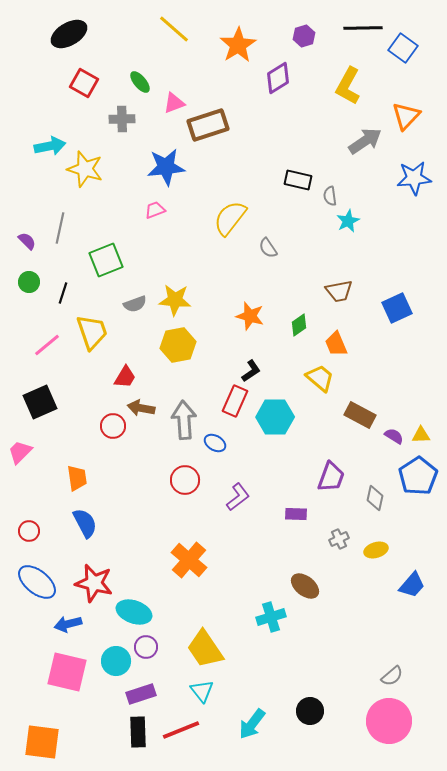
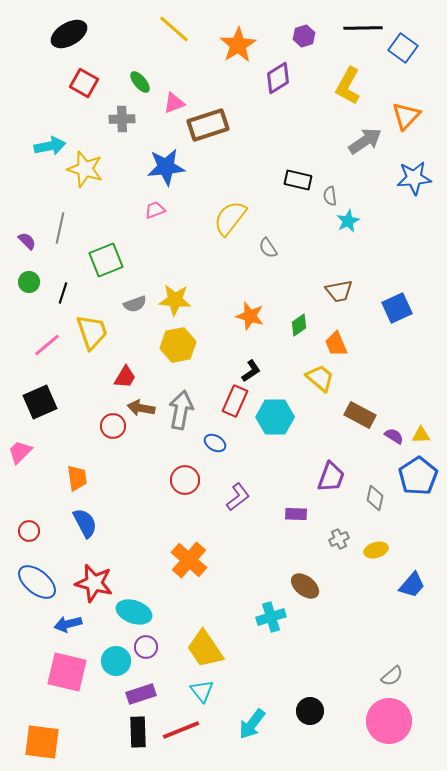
gray arrow at (184, 420): moved 3 px left, 10 px up; rotated 15 degrees clockwise
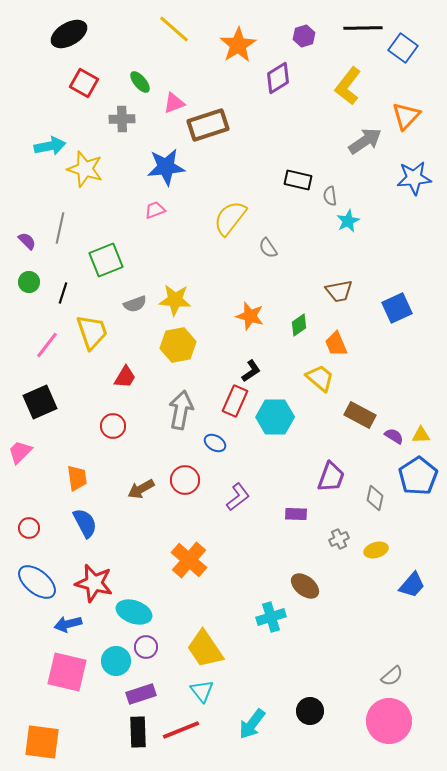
yellow L-shape at (348, 86): rotated 9 degrees clockwise
pink line at (47, 345): rotated 12 degrees counterclockwise
brown arrow at (141, 408): moved 81 px down; rotated 40 degrees counterclockwise
red circle at (29, 531): moved 3 px up
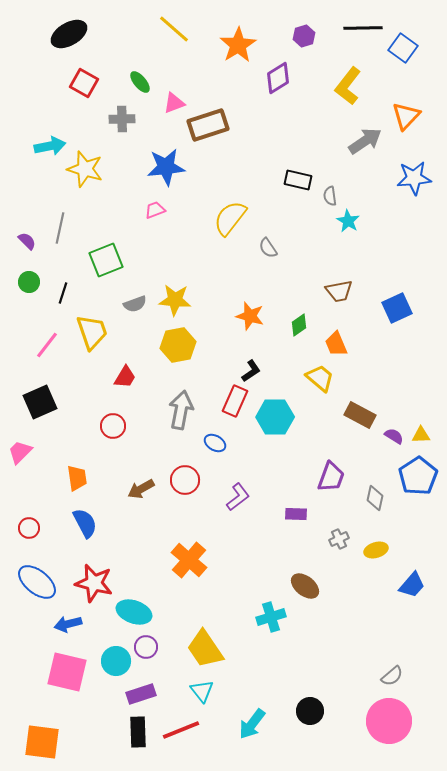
cyan star at (348, 221): rotated 15 degrees counterclockwise
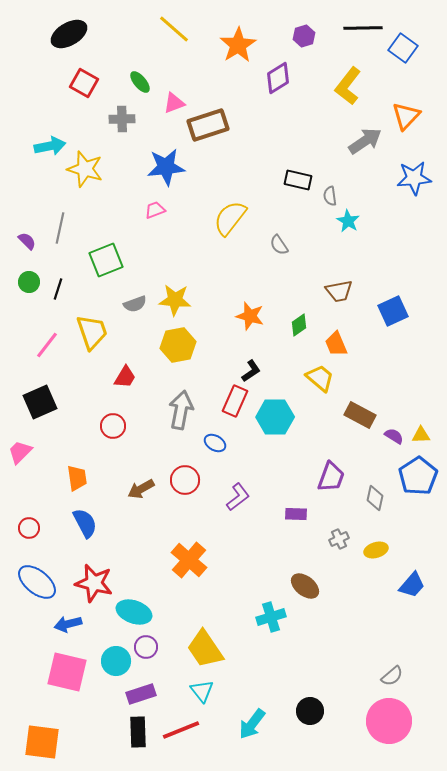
gray semicircle at (268, 248): moved 11 px right, 3 px up
black line at (63, 293): moved 5 px left, 4 px up
blue square at (397, 308): moved 4 px left, 3 px down
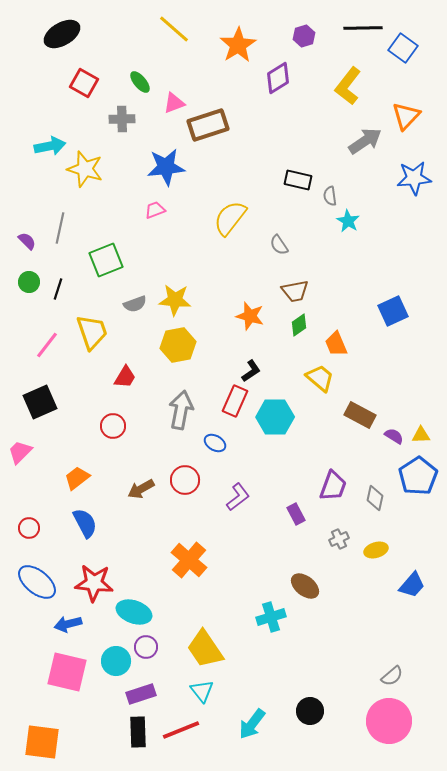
black ellipse at (69, 34): moved 7 px left
brown trapezoid at (339, 291): moved 44 px left
purple trapezoid at (331, 477): moved 2 px right, 9 px down
orange trapezoid at (77, 478): rotated 120 degrees counterclockwise
purple rectangle at (296, 514): rotated 60 degrees clockwise
red star at (94, 583): rotated 9 degrees counterclockwise
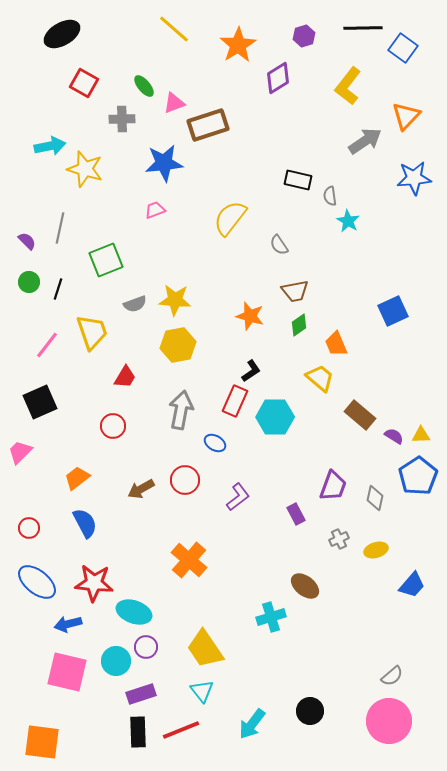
green ellipse at (140, 82): moved 4 px right, 4 px down
blue star at (166, 167): moved 2 px left, 4 px up
brown rectangle at (360, 415): rotated 12 degrees clockwise
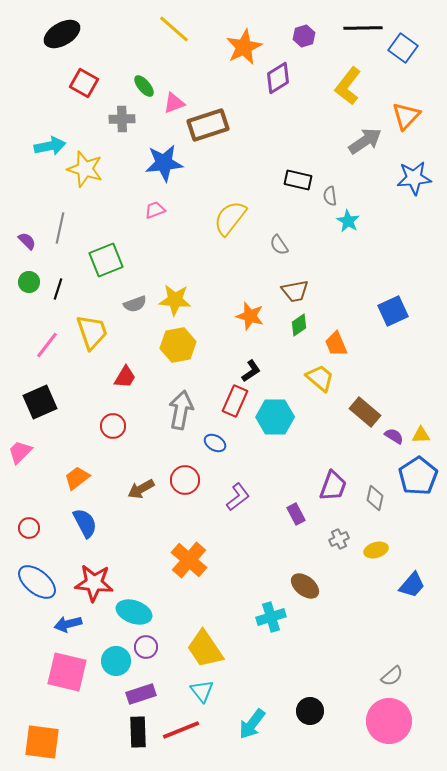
orange star at (238, 45): moved 6 px right, 2 px down; rotated 6 degrees clockwise
brown rectangle at (360, 415): moved 5 px right, 3 px up
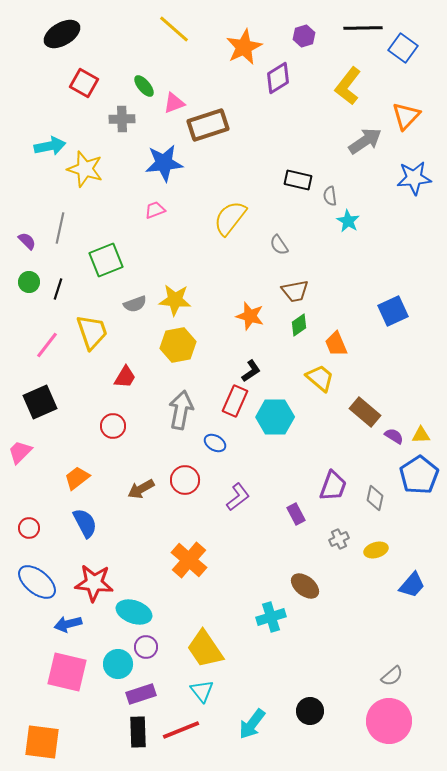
blue pentagon at (418, 476): moved 1 px right, 1 px up
cyan circle at (116, 661): moved 2 px right, 3 px down
